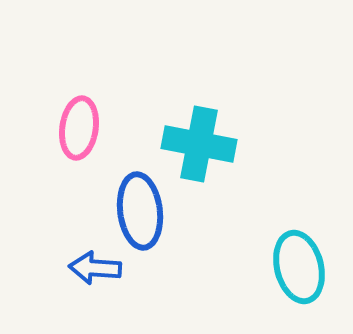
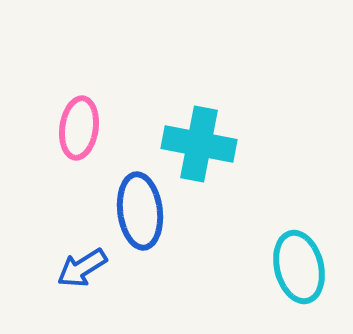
blue arrow: moved 13 px left; rotated 36 degrees counterclockwise
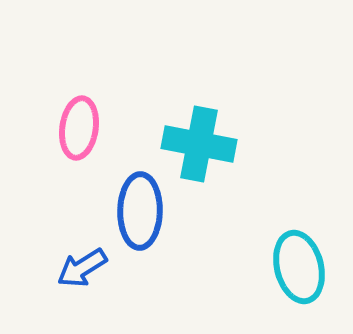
blue ellipse: rotated 8 degrees clockwise
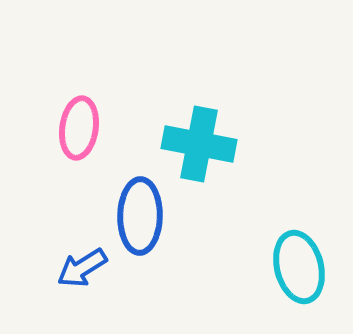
blue ellipse: moved 5 px down
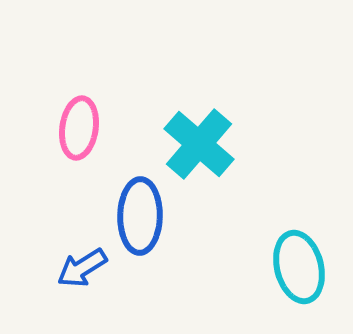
cyan cross: rotated 30 degrees clockwise
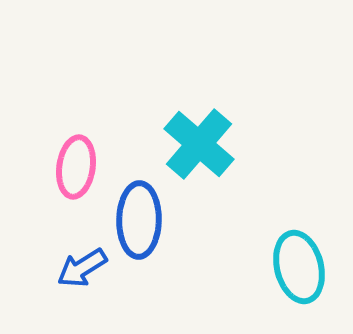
pink ellipse: moved 3 px left, 39 px down
blue ellipse: moved 1 px left, 4 px down
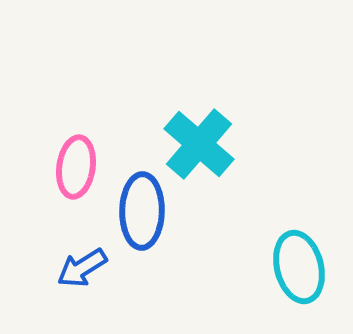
blue ellipse: moved 3 px right, 9 px up
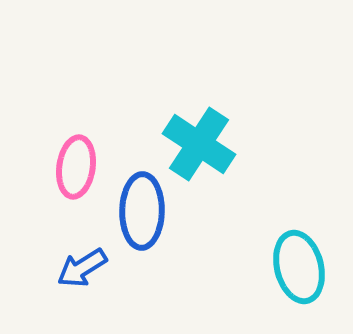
cyan cross: rotated 8 degrees counterclockwise
